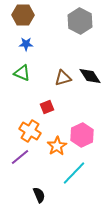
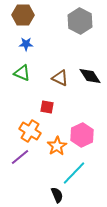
brown triangle: moved 3 px left; rotated 42 degrees clockwise
red square: rotated 32 degrees clockwise
black semicircle: moved 18 px right
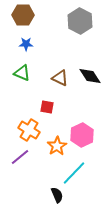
orange cross: moved 1 px left, 1 px up
